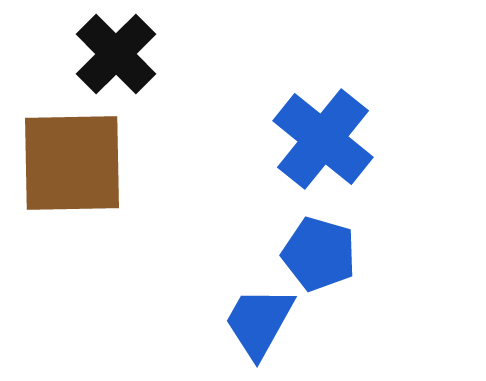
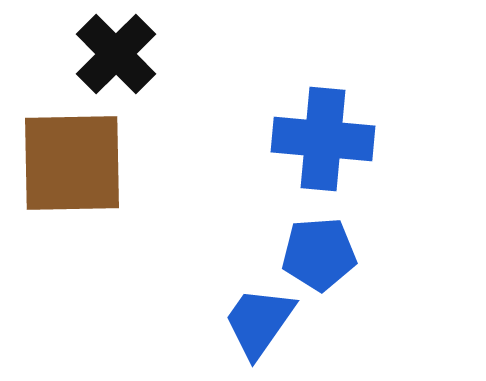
blue cross: rotated 34 degrees counterclockwise
blue pentagon: rotated 20 degrees counterclockwise
blue trapezoid: rotated 6 degrees clockwise
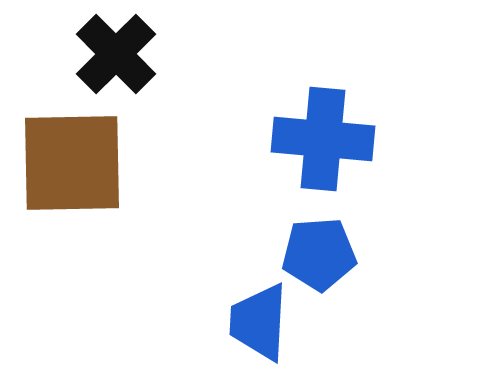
blue trapezoid: rotated 32 degrees counterclockwise
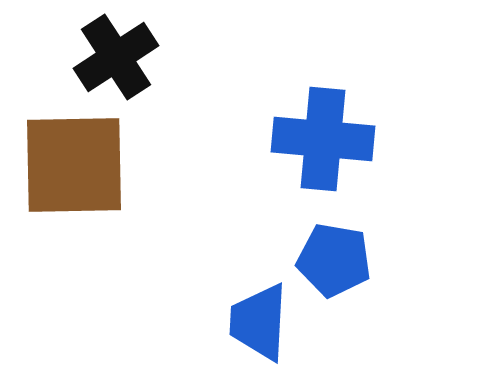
black cross: moved 3 px down; rotated 12 degrees clockwise
brown square: moved 2 px right, 2 px down
blue pentagon: moved 15 px right, 6 px down; rotated 14 degrees clockwise
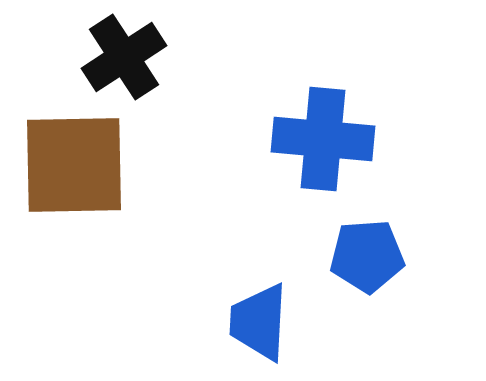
black cross: moved 8 px right
blue pentagon: moved 33 px right, 4 px up; rotated 14 degrees counterclockwise
